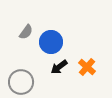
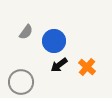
blue circle: moved 3 px right, 1 px up
black arrow: moved 2 px up
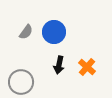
blue circle: moved 9 px up
black arrow: rotated 42 degrees counterclockwise
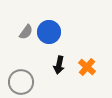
blue circle: moved 5 px left
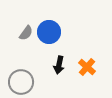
gray semicircle: moved 1 px down
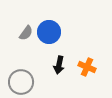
orange cross: rotated 18 degrees counterclockwise
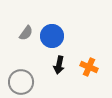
blue circle: moved 3 px right, 4 px down
orange cross: moved 2 px right
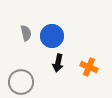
gray semicircle: rotated 49 degrees counterclockwise
black arrow: moved 1 px left, 2 px up
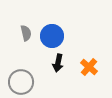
orange cross: rotated 18 degrees clockwise
